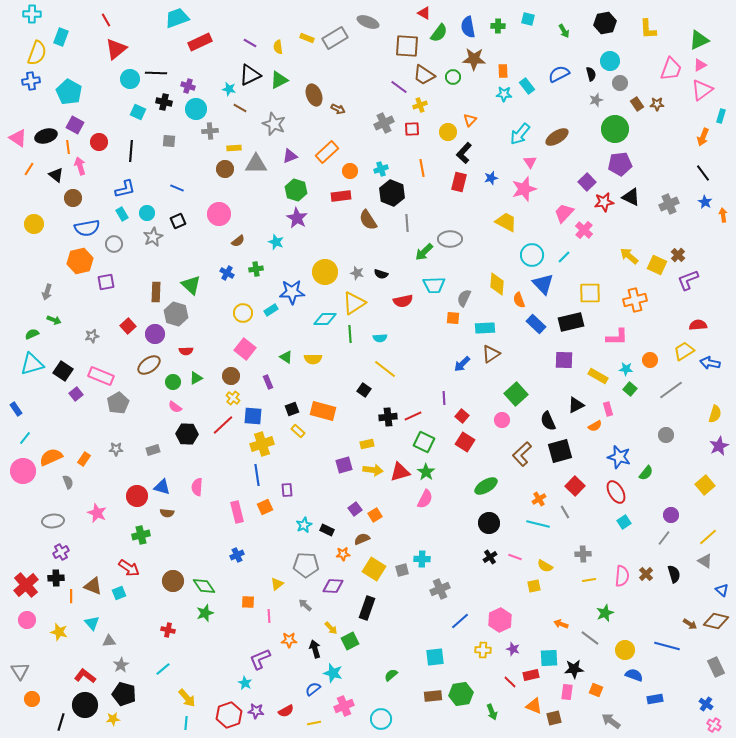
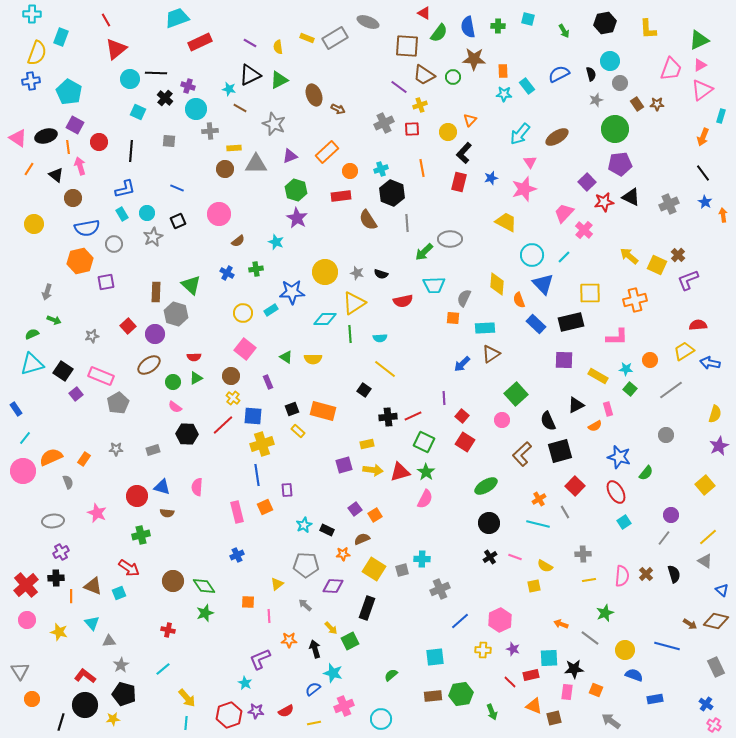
black cross at (164, 102): moved 1 px right, 4 px up; rotated 28 degrees clockwise
red semicircle at (186, 351): moved 8 px right, 6 px down
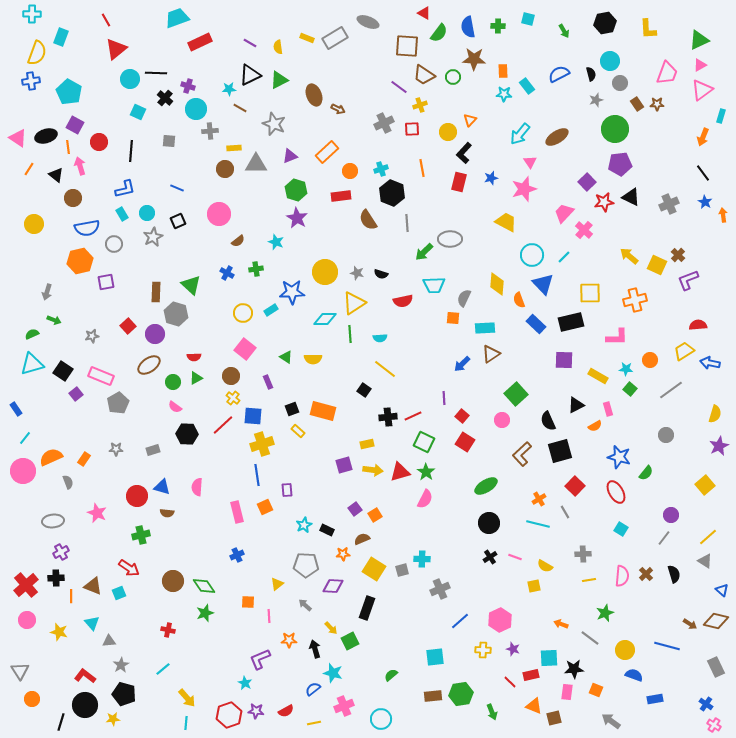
pink trapezoid at (671, 69): moved 4 px left, 4 px down
cyan star at (229, 89): rotated 16 degrees counterclockwise
cyan square at (624, 522): moved 3 px left, 7 px down; rotated 24 degrees counterclockwise
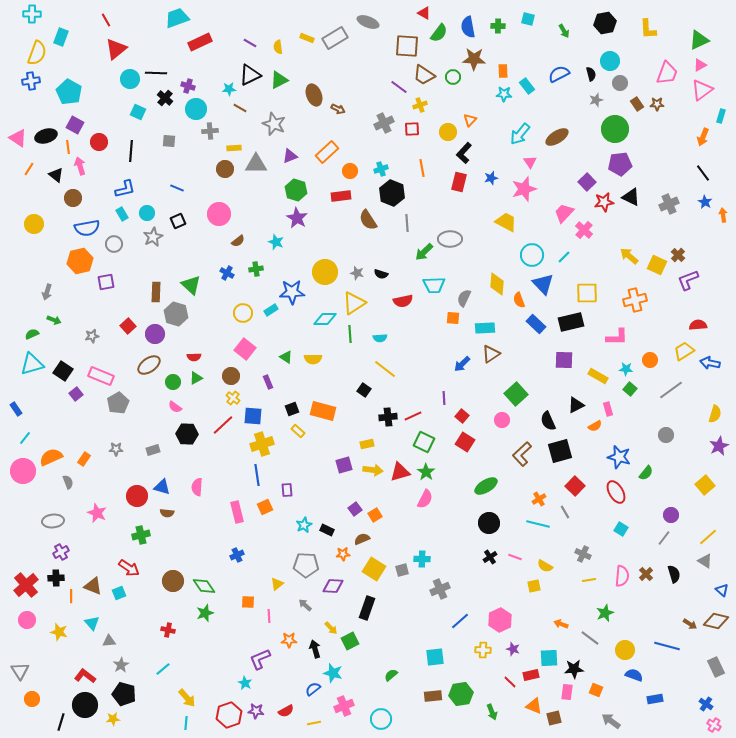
yellow square at (590, 293): moved 3 px left
gray cross at (583, 554): rotated 28 degrees clockwise
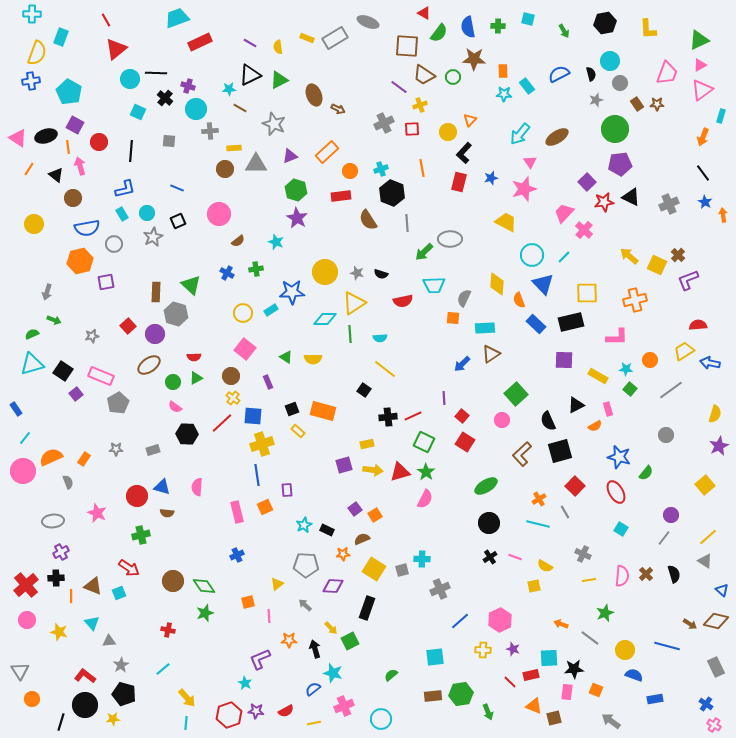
red line at (223, 425): moved 1 px left, 2 px up
orange square at (248, 602): rotated 16 degrees counterclockwise
green arrow at (492, 712): moved 4 px left
